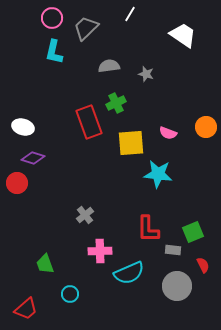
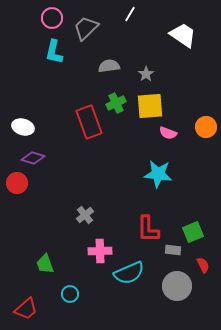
gray star: rotated 21 degrees clockwise
yellow square: moved 19 px right, 37 px up
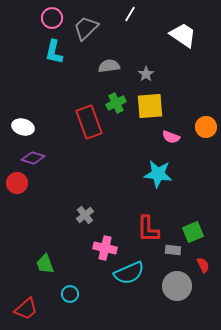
pink semicircle: moved 3 px right, 4 px down
pink cross: moved 5 px right, 3 px up; rotated 15 degrees clockwise
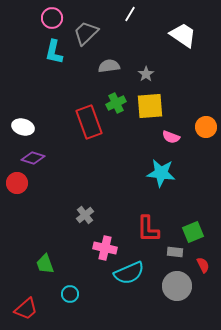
gray trapezoid: moved 5 px down
cyan star: moved 3 px right, 1 px up
gray rectangle: moved 2 px right, 2 px down
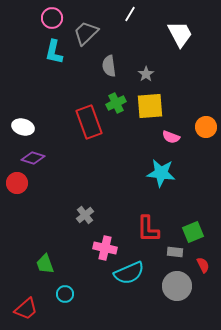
white trapezoid: moved 3 px left, 1 px up; rotated 28 degrees clockwise
gray semicircle: rotated 90 degrees counterclockwise
cyan circle: moved 5 px left
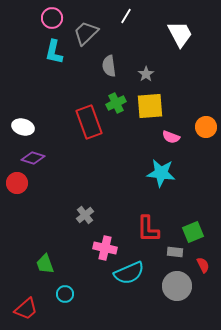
white line: moved 4 px left, 2 px down
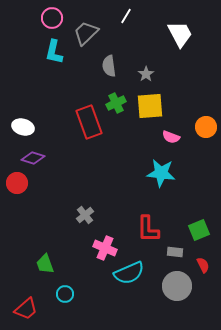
green square: moved 6 px right, 2 px up
pink cross: rotated 10 degrees clockwise
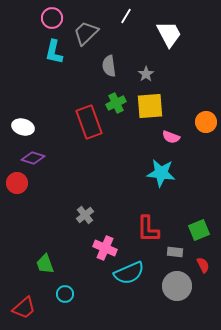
white trapezoid: moved 11 px left
orange circle: moved 5 px up
red trapezoid: moved 2 px left, 1 px up
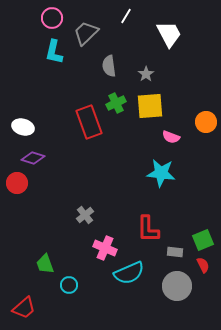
green square: moved 4 px right, 10 px down
cyan circle: moved 4 px right, 9 px up
